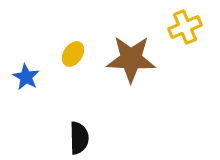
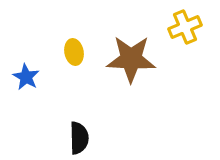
yellow ellipse: moved 1 px right, 2 px up; rotated 45 degrees counterclockwise
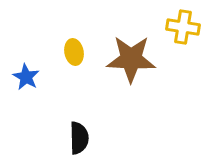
yellow cross: moved 2 px left; rotated 32 degrees clockwise
